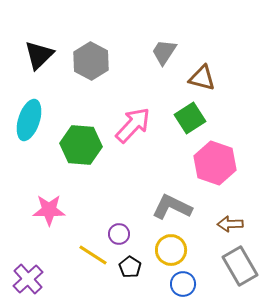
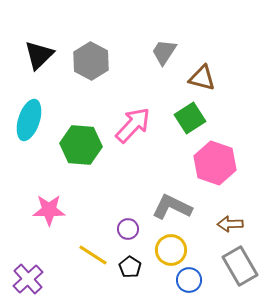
purple circle: moved 9 px right, 5 px up
blue circle: moved 6 px right, 4 px up
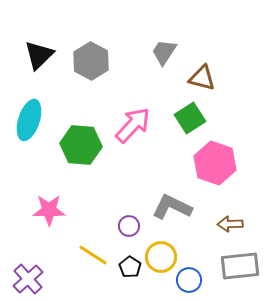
purple circle: moved 1 px right, 3 px up
yellow circle: moved 10 px left, 7 px down
gray rectangle: rotated 66 degrees counterclockwise
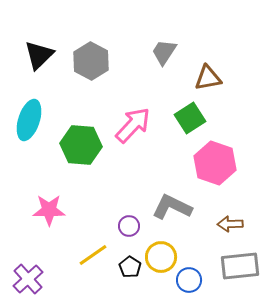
brown triangle: moved 6 px right; rotated 24 degrees counterclockwise
yellow line: rotated 68 degrees counterclockwise
